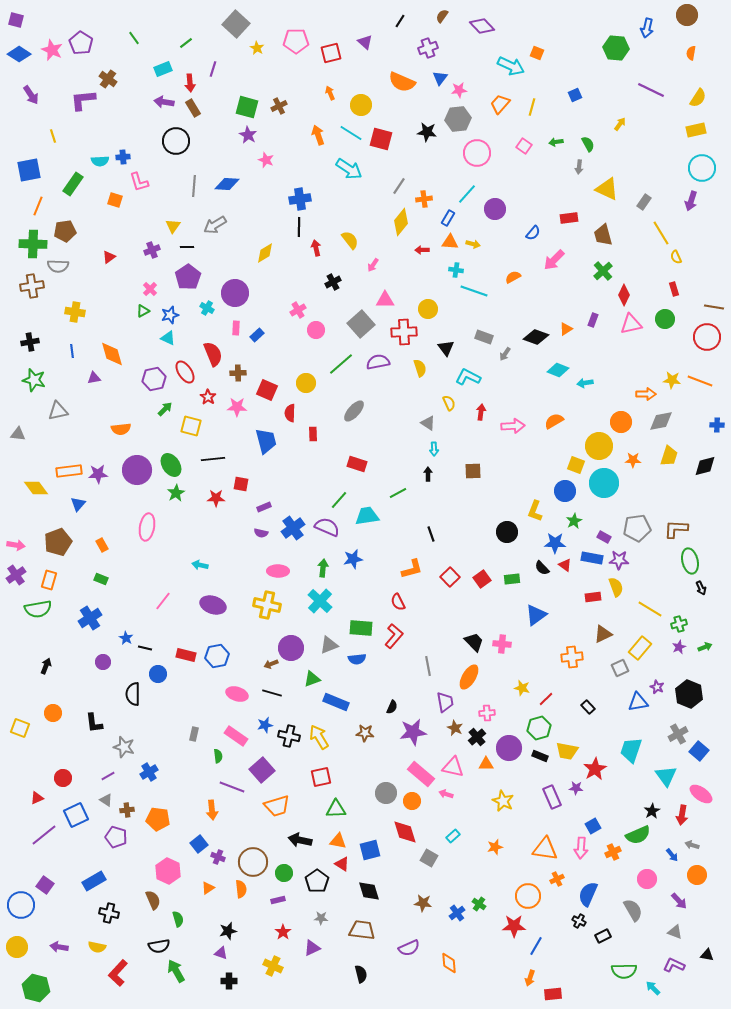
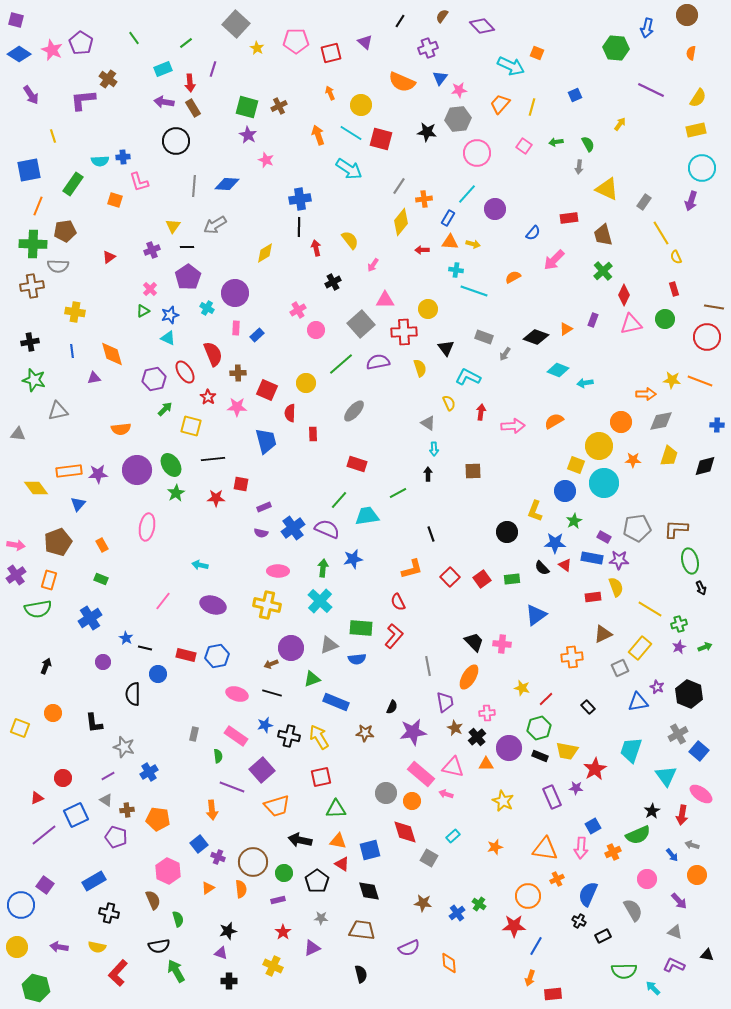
purple semicircle at (327, 527): moved 2 px down
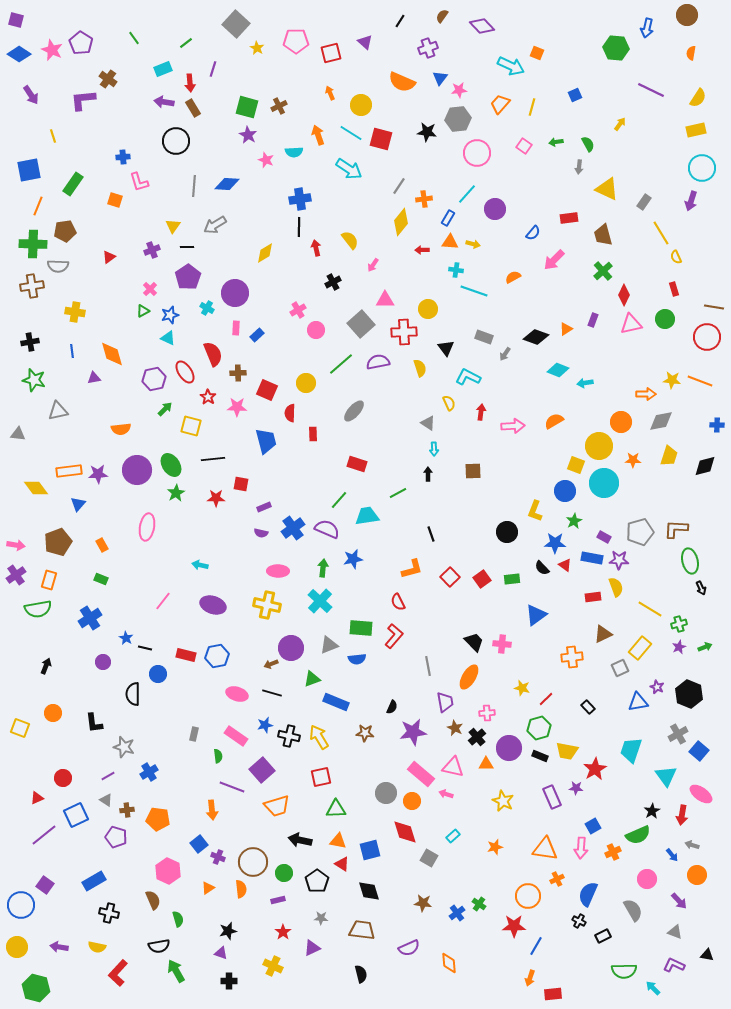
cyan semicircle at (100, 161): moved 194 px right, 9 px up
gray pentagon at (637, 528): moved 3 px right, 4 px down; rotated 8 degrees counterclockwise
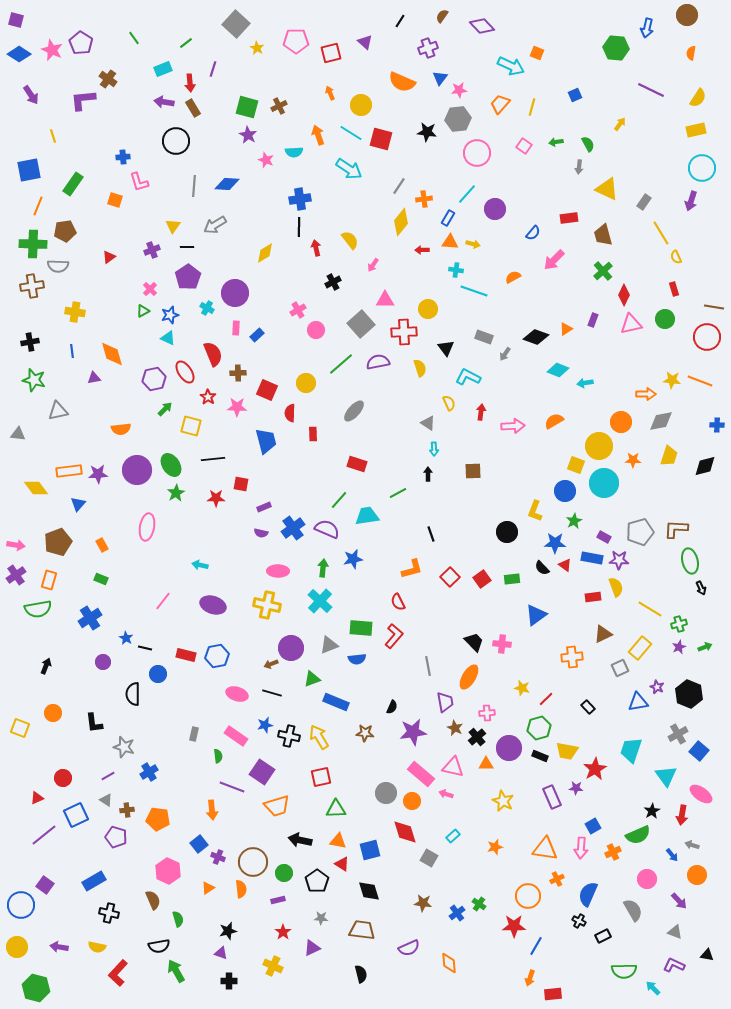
purple square at (262, 770): moved 2 px down; rotated 15 degrees counterclockwise
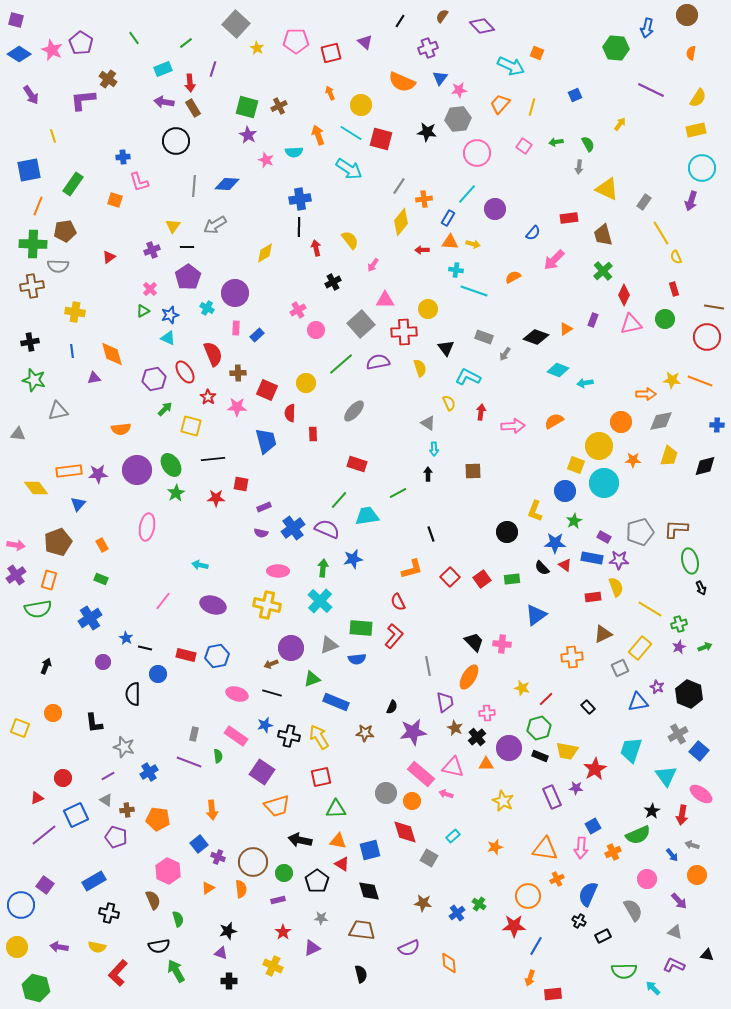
purple line at (232, 787): moved 43 px left, 25 px up
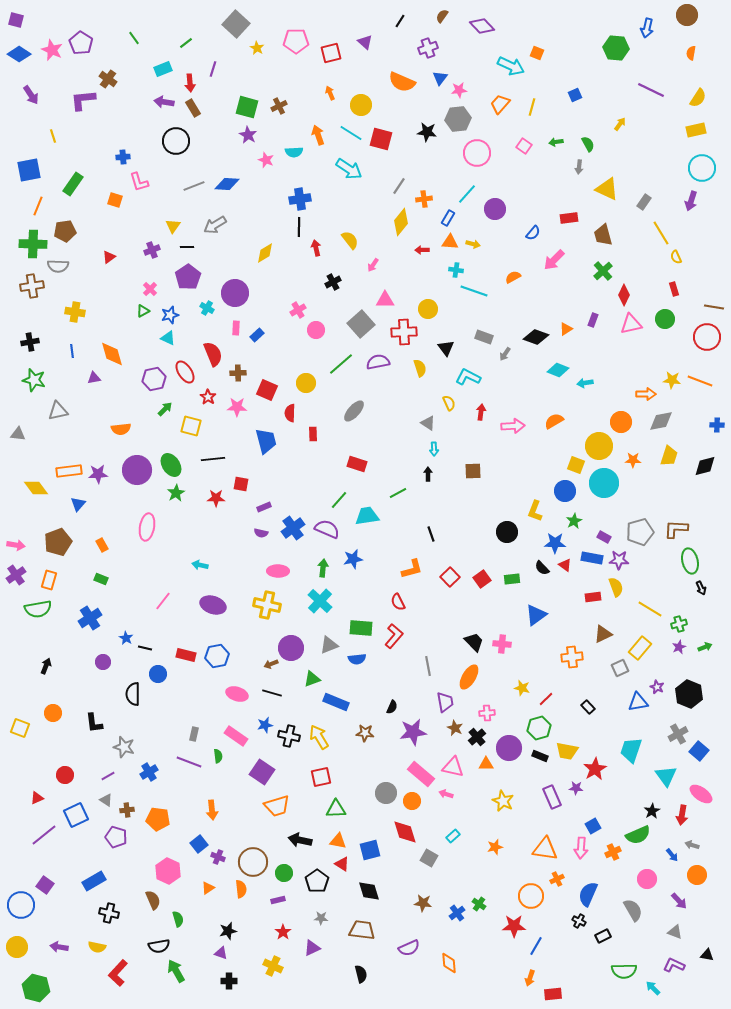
gray line at (194, 186): rotated 65 degrees clockwise
red circle at (63, 778): moved 2 px right, 3 px up
orange circle at (528, 896): moved 3 px right
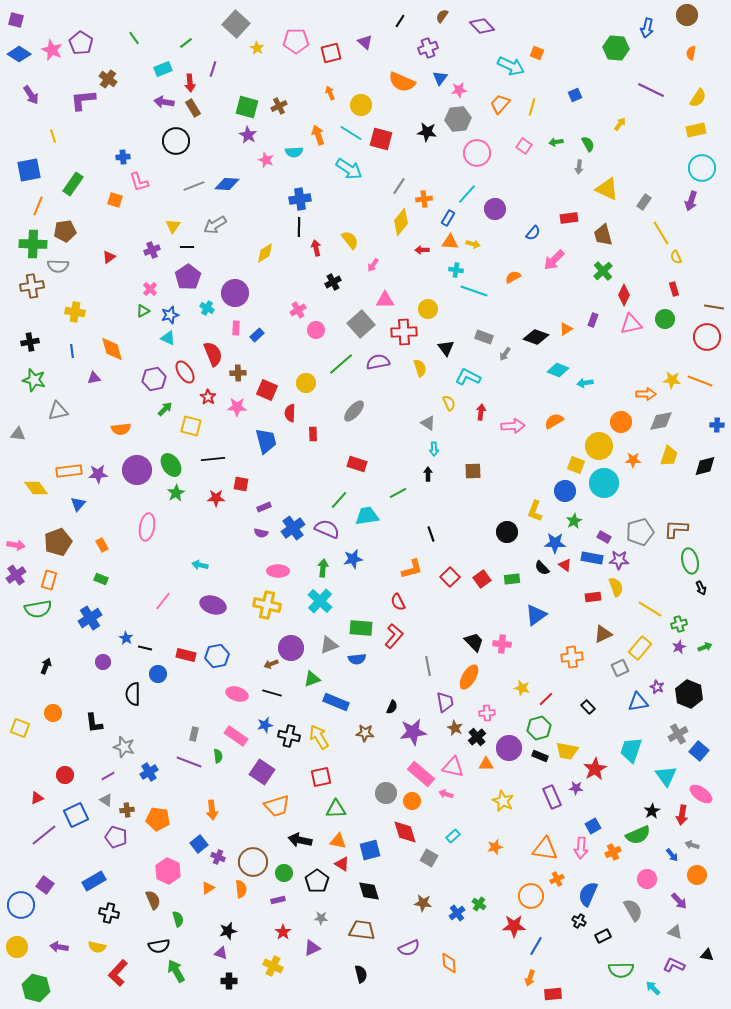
orange diamond at (112, 354): moved 5 px up
green semicircle at (624, 971): moved 3 px left, 1 px up
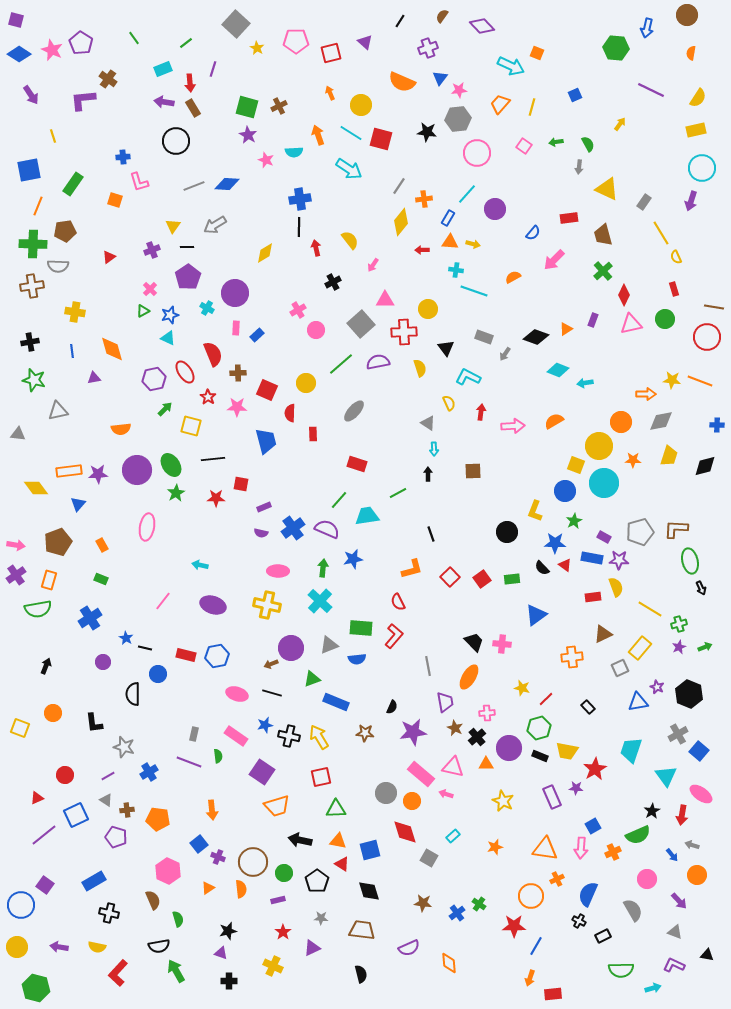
cyan arrow at (653, 988): rotated 119 degrees clockwise
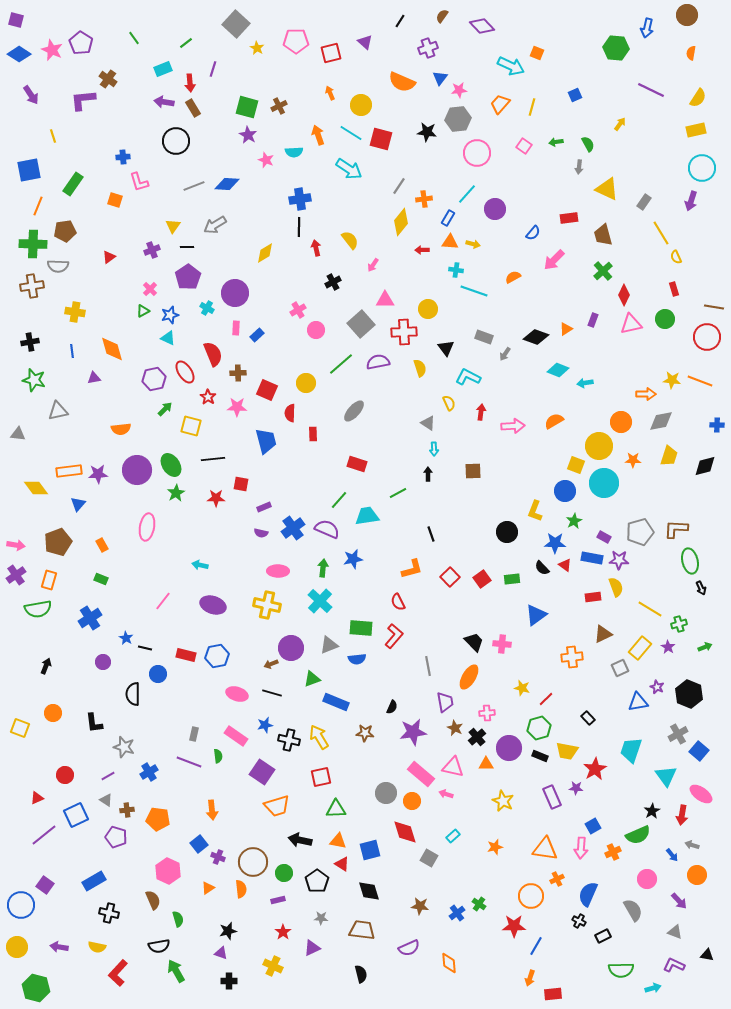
purple star at (679, 647): moved 11 px left; rotated 16 degrees counterclockwise
black rectangle at (588, 707): moved 11 px down
black cross at (289, 736): moved 4 px down
brown star at (423, 903): moved 3 px left, 3 px down
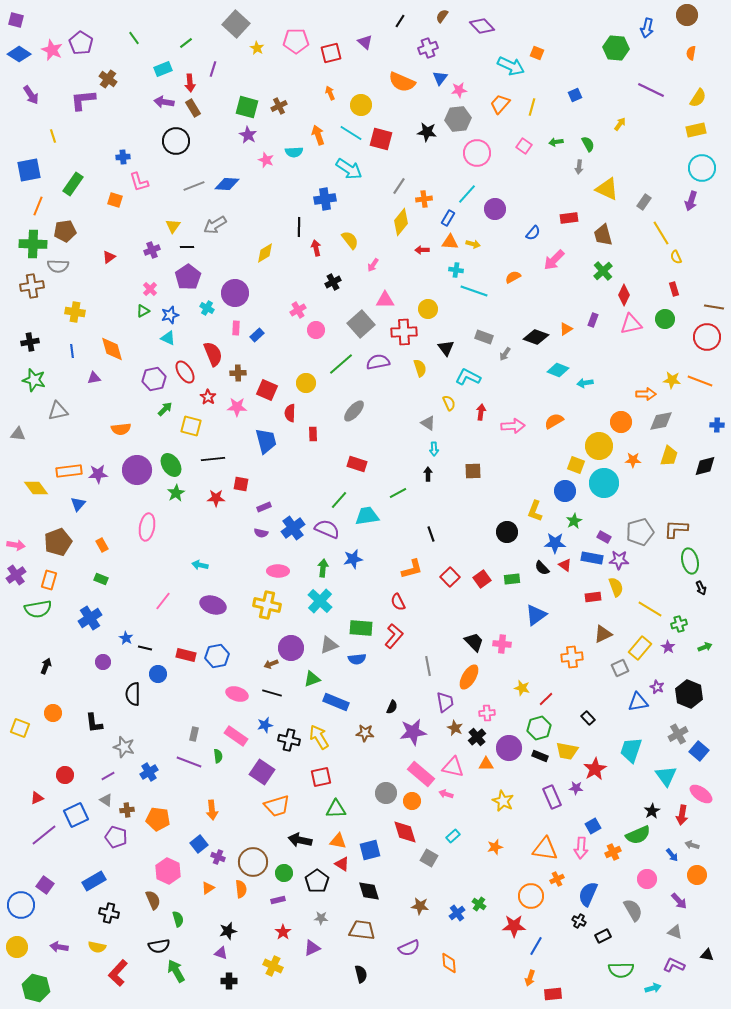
blue cross at (300, 199): moved 25 px right
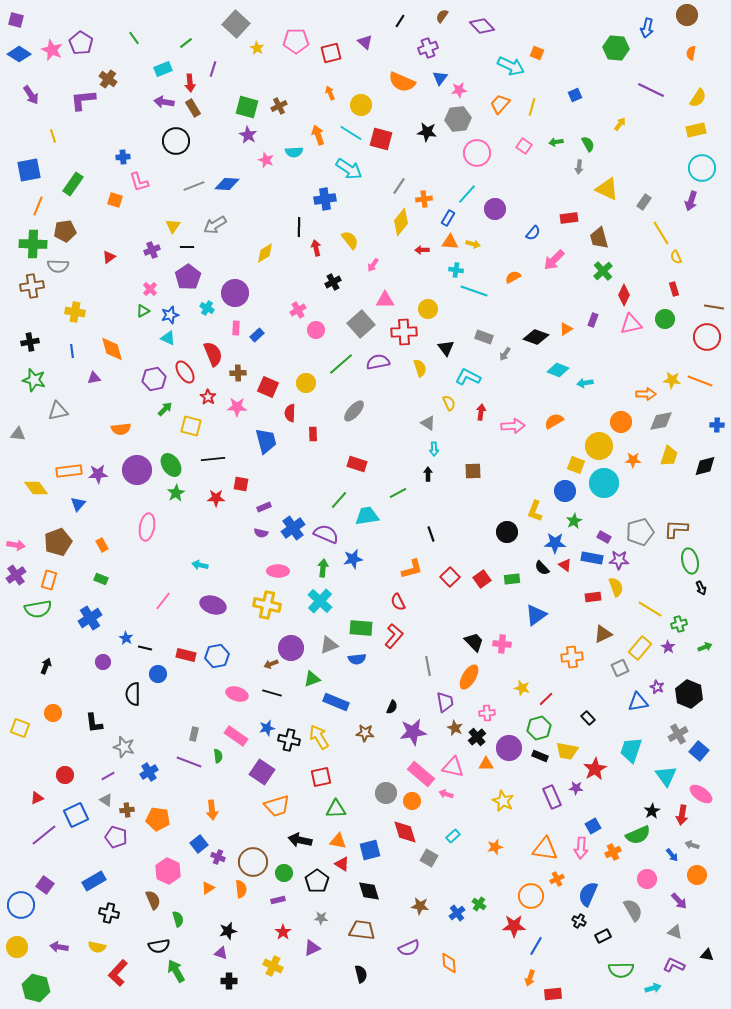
brown trapezoid at (603, 235): moved 4 px left, 3 px down
red square at (267, 390): moved 1 px right, 3 px up
purple semicircle at (327, 529): moved 1 px left, 5 px down
blue star at (265, 725): moved 2 px right, 3 px down
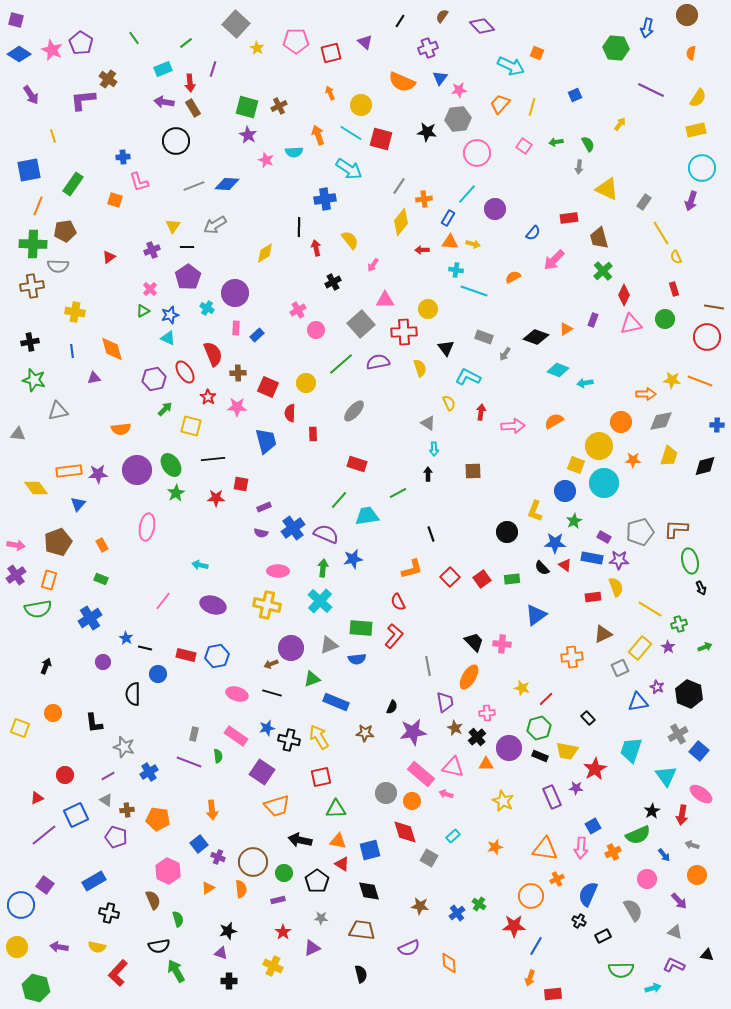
blue arrow at (672, 855): moved 8 px left
